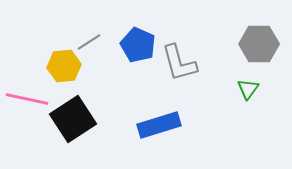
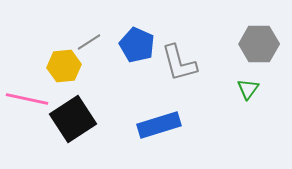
blue pentagon: moved 1 px left
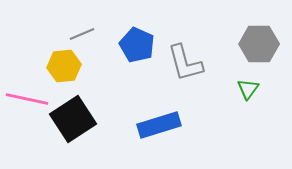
gray line: moved 7 px left, 8 px up; rotated 10 degrees clockwise
gray L-shape: moved 6 px right
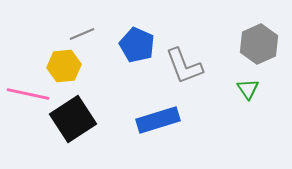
gray hexagon: rotated 24 degrees counterclockwise
gray L-shape: moved 1 px left, 3 px down; rotated 6 degrees counterclockwise
green triangle: rotated 10 degrees counterclockwise
pink line: moved 1 px right, 5 px up
blue rectangle: moved 1 px left, 5 px up
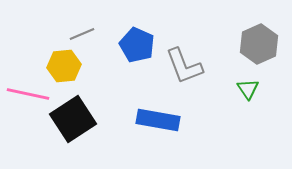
blue rectangle: rotated 27 degrees clockwise
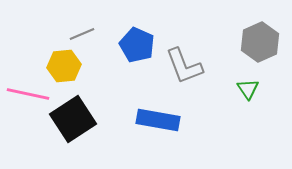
gray hexagon: moved 1 px right, 2 px up
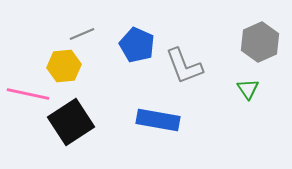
black square: moved 2 px left, 3 px down
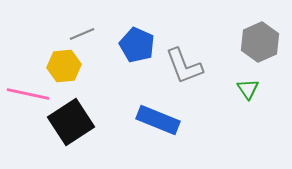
blue rectangle: rotated 12 degrees clockwise
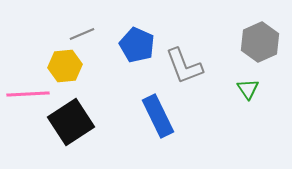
yellow hexagon: moved 1 px right
pink line: rotated 15 degrees counterclockwise
blue rectangle: moved 4 px up; rotated 42 degrees clockwise
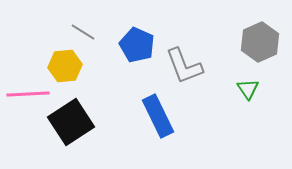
gray line: moved 1 px right, 2 px up; rotated 55 degrees clockwise
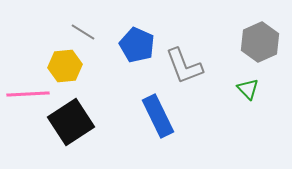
green triangle: rotated 10 degrees counterclockwise
